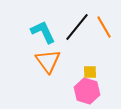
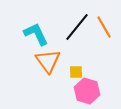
cyan L-shape: moved 7 px left, 2 px down
yellow square: moved 14 px left
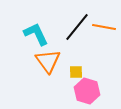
orange line: rotated 50 degrees counterclockwise
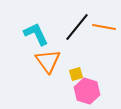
yellow square: moved 2 px down; rotated 16 degrees counterclockwise
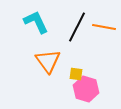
black line: rotated 12 degrees counterclockwise
cyan L-shape: moved 12 px up
yellow square: rotated 24 degrees clockwise
pink hexagon: moved 1 px left, 2 px up
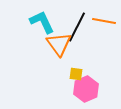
cyan L-shape: moved 6 px right
orange line: moved 6 px up
orange triangle: moved 11 px right, 17 px up
pink hexagon: rotated 20 degrees clockwise
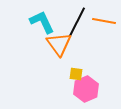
black line: moved 5 px up
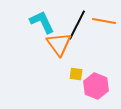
black line: moved 3 px down
pink hexagon: moved 10 px right, 3 px up; rotated 15 degrees counterclockwise
